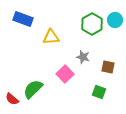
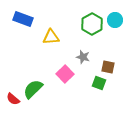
green square: moved 9 px up
red semicircle: moved 1 px right
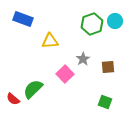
cyan circle: moved 1 px down
green hexagon: rotated 10 degrees clockwise
yellow triangle: moved 1 px left, 4 px down
gray star: moved 2 px down; rotated 24 degrees clockwise
brown square: rotated 16 degrees counterclockwise
green square: moved 6 px right, 19 px down
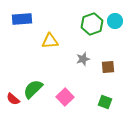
blue rectangle: moved 1 px left; rotated 24 degrees counterclockwise
gray star: rotated 16 degrees clockwise
pink square: moved 23 px down
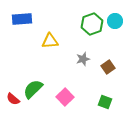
brown square: rotated 32 degrees counterclockwise
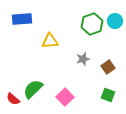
green square: moved 3 px right, 7 px up
